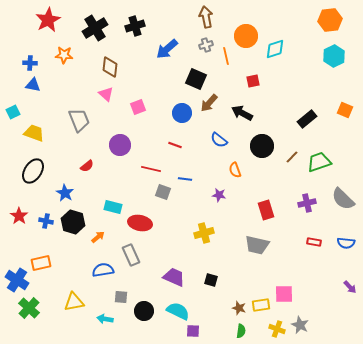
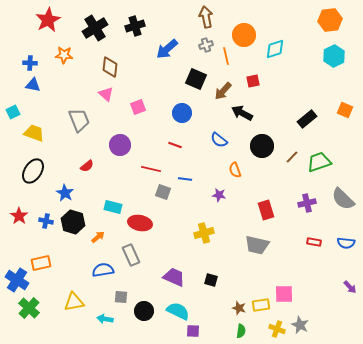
orange circle at (246, 36): moved 2 px left, 1 px up
brown arrow at (209, 103): moved 14 px right, 12 px up
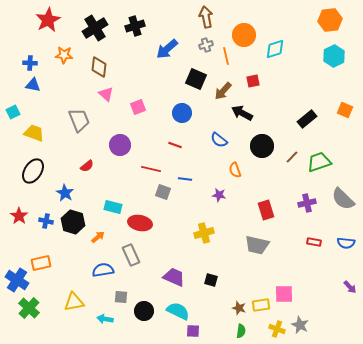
brown diamond at (110, 67): moved 11 px left
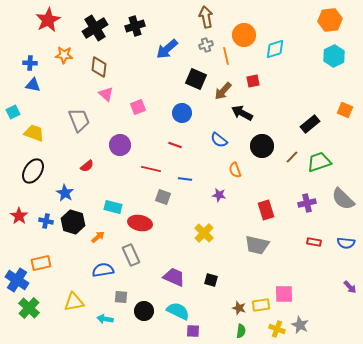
black rectangle at (307, 119): moved 3 px right, 5 px down
gray square at (163, 192): moved 5 px down
yellow cross at (204, 233): rotated 30 degrees counterclockwise
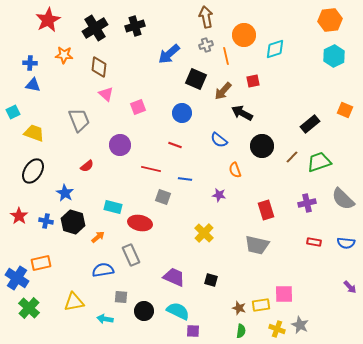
blue arrow at (167, 49): moved 2 px right, 5 px down
blue cross at (17, 280): moved 2 px up
